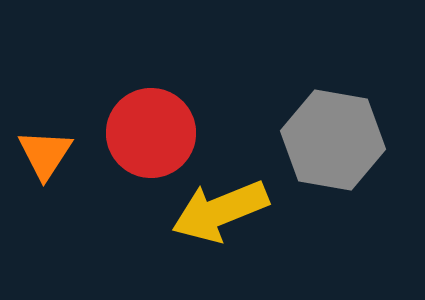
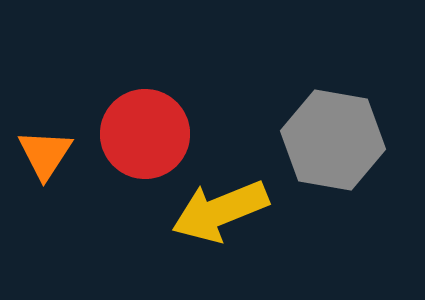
red circle: moved 6 px left, 1 px down
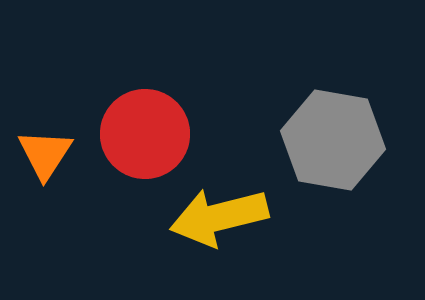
yellow arrow: moved 1 px left, 6 px down; rotated 8 degrees clockwise
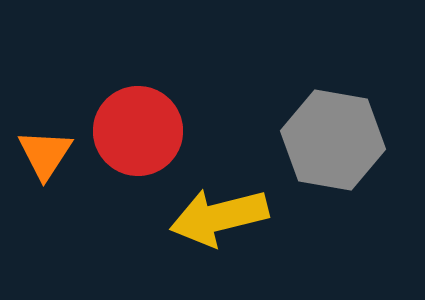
red circle: moved 7 px left, 3 px up
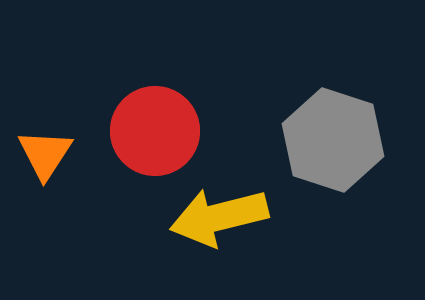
red circle: moved 17 px right
gray hexagon: rotated 8 degrees clockwise
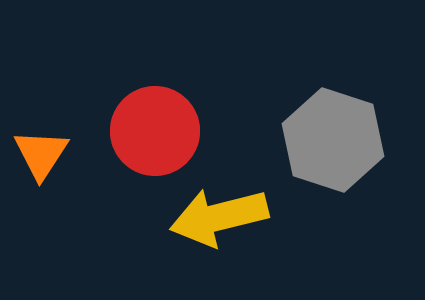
orange triangle: moved 4 px left
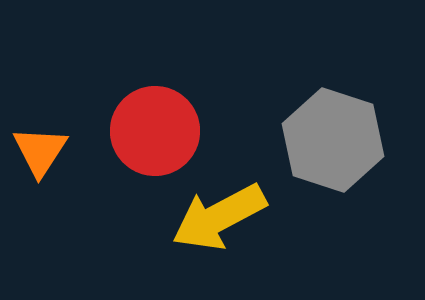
orange triangle: moved 1 px left, 3 px up
yellow arrow: rotated 14 degrees counterclockwise
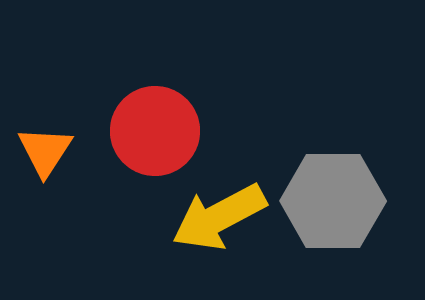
gray hexagon: moved 61 px down; rotated 18 degrees counterclockwise
orange triangle: moved 5 px right
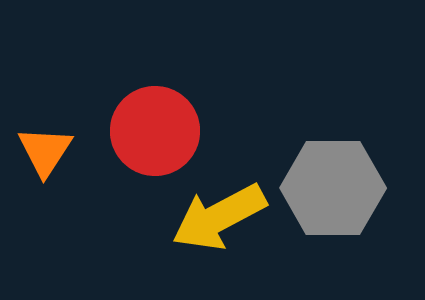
gray hexagon: moved 13 px up
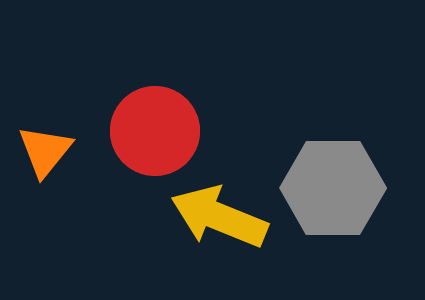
orange triangle: rotated 6 degrees clockwise
yellow arrow: rotated 50 degrees clockwise
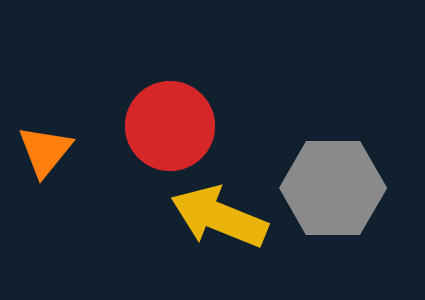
red circle: moved 15 px right, 5 px up
